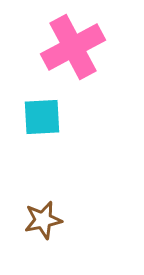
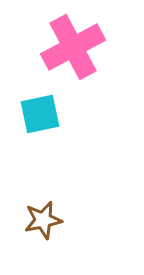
cyan square: moved 2 px left, 3 px up; rotated 9 degrees counterclockwise
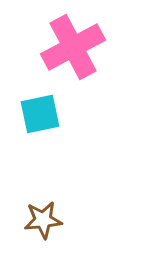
brown star: rotated 6 degrees clockwise
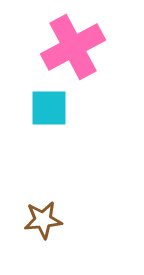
cyan square: moved 9 px right, 6 px up; rotated 12 degrees clockwise
